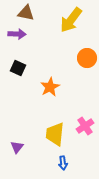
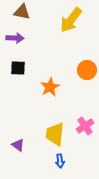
brown triangle: moved 4 px left, 1 px up
purple arrow: moved 2 px left, 4 px down
orange circle: moved 12 px down
black square: rotated 21 degrees counterclockwise
purple triangle: moved 1 px right, 2 px up; rotated 32 degrees counterclockwise
blue arrow: moved 3 px left, 2 px up
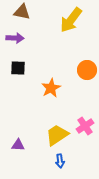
orange star: moved 1 px right, 1 px down
yellow trapezoid: moved 2 px right, 1 px down; rotated 50 degrees clockwise
purple triangle: rotated 32 degrees counterclockwise
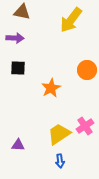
yellow trapezoid: moved 2 px right, 1 px up
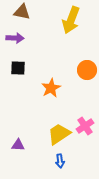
yellow arrow: rotated 16 degrees counterclockwise
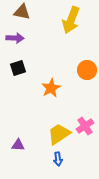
black square: rotated 21 degrees counterclockwise
blue arrow: moved 2 px left, 2 px up
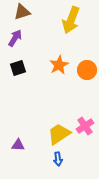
brown triangle: rotated 30 degrees counterclockwise
purple arrow: rotated 60 degrees counterclockwise
orange star: moved 8 px right, 23 px up
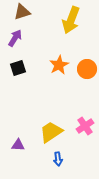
orange circle: moved 1 px up
yellow trapezoid: moved 8 px left, 2 px up
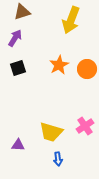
yellow trapezoid: rotated 130 degrees counterclockwise
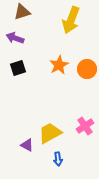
purple arrow: rotated 102 degrees counterclockwise
yellow trapezoid: moved 1 px left, 1 px down; rotated 135 degrees clockwise
purple triangle: moved 9 px right; rotated 24 degrees clockwise
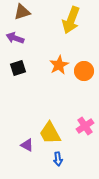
orange circle: moved 3 px left, 2 px down
yellow trapezoid: rotated 90 degrees counterclockwise
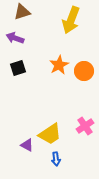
yellow trapezoid: moved 1 px down; rotated 95 degrees counterclockwise
blue arrow: moved 2 px left
